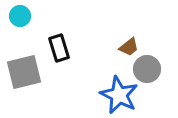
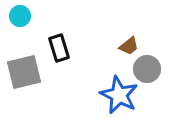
brown trapezoid: moved 1 px up
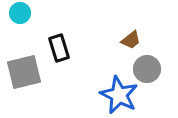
cyan circle: moved 3 px up
brown trapezoid: moved 2 px right, 6 px up
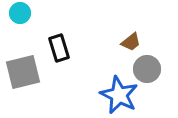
brown trapezoid: moved 2 px down
gray square: moved 1 px left
